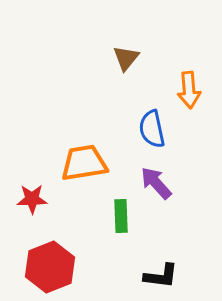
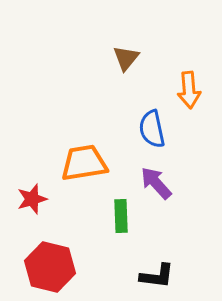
red star: rotated 16 degrees counterclockwise
red hexagon: rotated 24 degrees counterclockwise
black L-shape: moved 4 px left
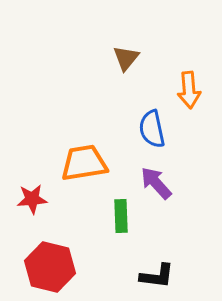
red star: rotated 12 degrees clockwise
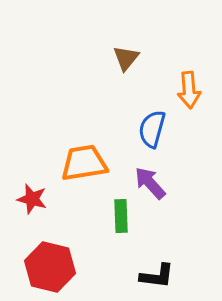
blue semicircle: rotated 27 degrees clockwise
purple arrow: moved 6 px left
red star: rotated 20 degrees clockwise
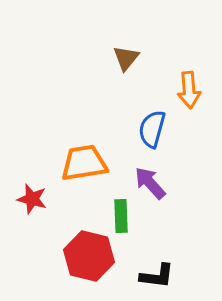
red hexagon: moved 39 px right, 11 px up
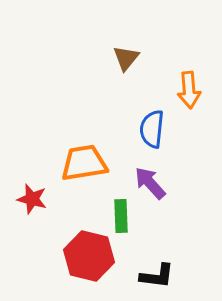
blue semicircle: rotated 9 degrees counterclockwise
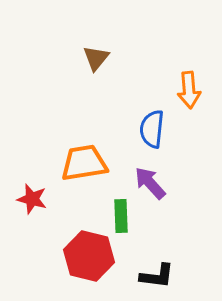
brown triangle: moved 30 px left
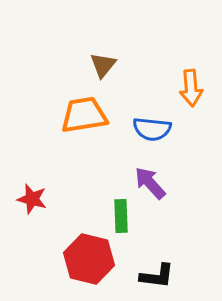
brown triangle: moved 7 px right, 7 px down
orange arrow: moved 2 px right, 2 px up
blue semicircle: rotated 90 degrees counterclockwise
orange trapezoid: moved 48 px up
red hexagon: moved 3 px down
